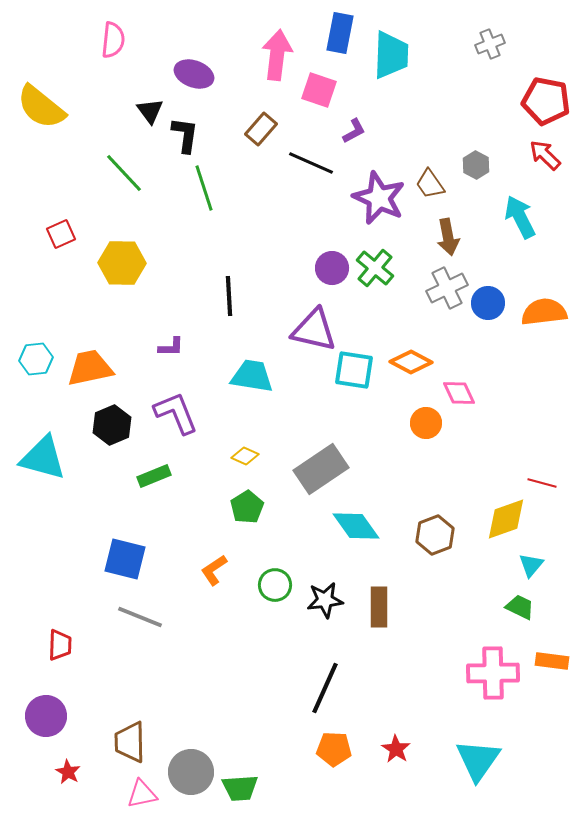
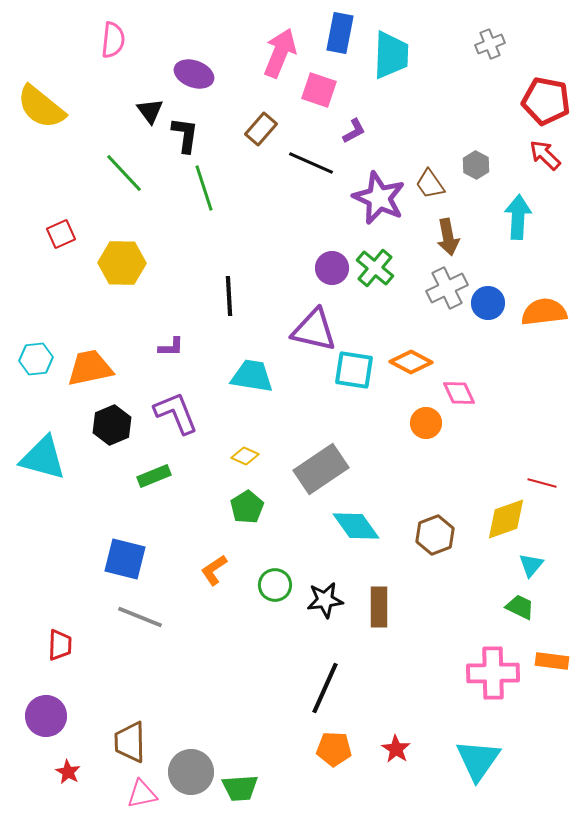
pink arrow at (277, 55): moved 3 px right, 2 px up; rotated 15 degrees clockwise
cyan arrow at (520, 217): moved 2 px left; rotated 30 degrees clockwise
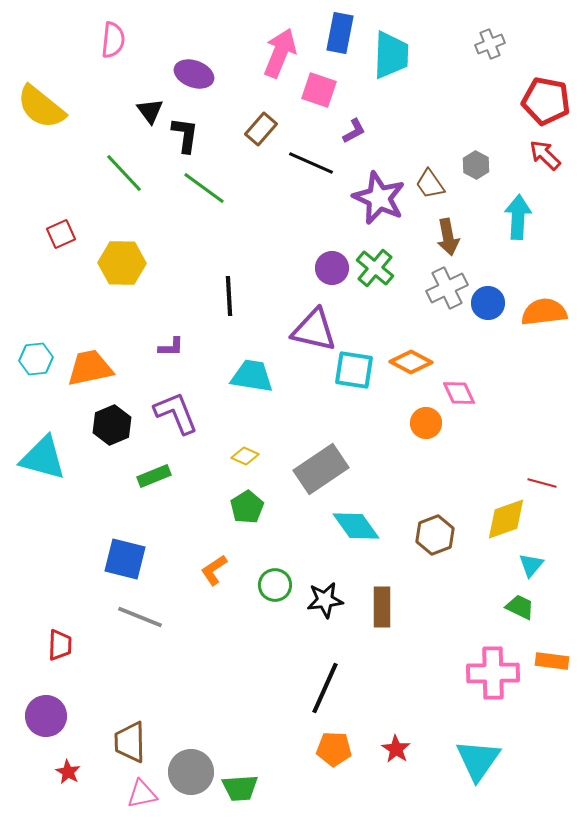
green line at (204, 188): rotated 36 degrees counterclockwise
brown rectangle at (379, 607): moved 3 px right
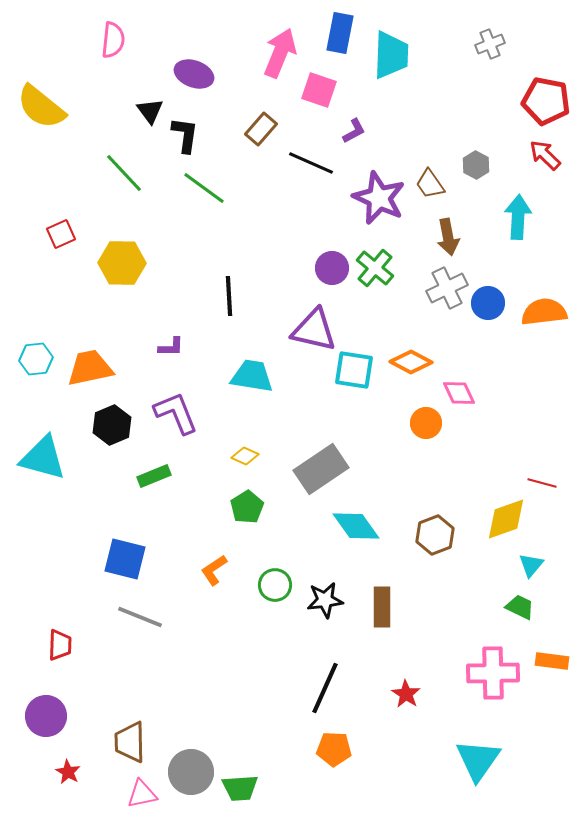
red star at (396, 749): moved 10 px right, 55 px up
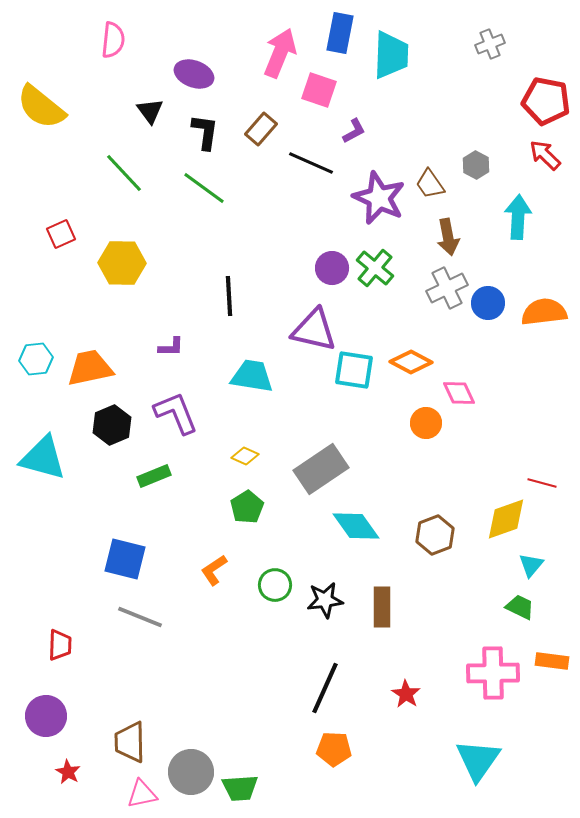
black L-shape at (185, 135): moved 20 px right, 3 px up
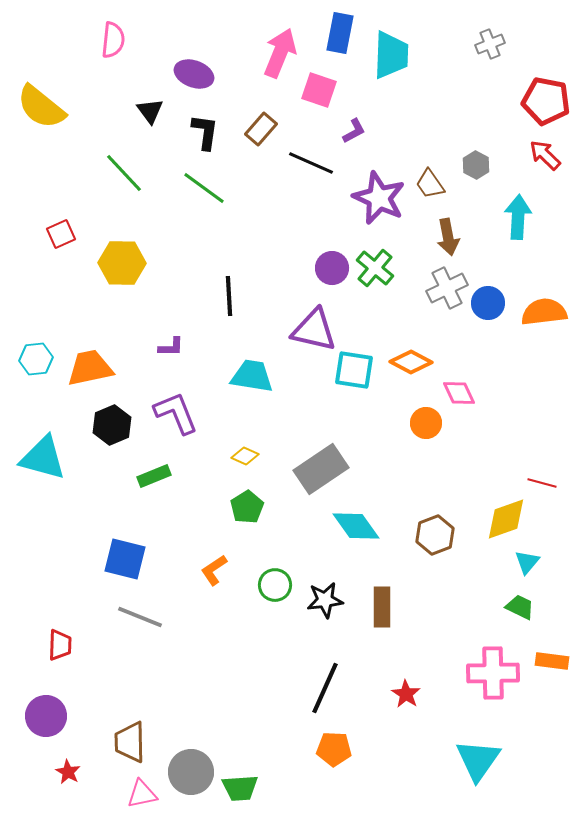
cyan triangle at (531, 565): moved 4 px left, 3 px up
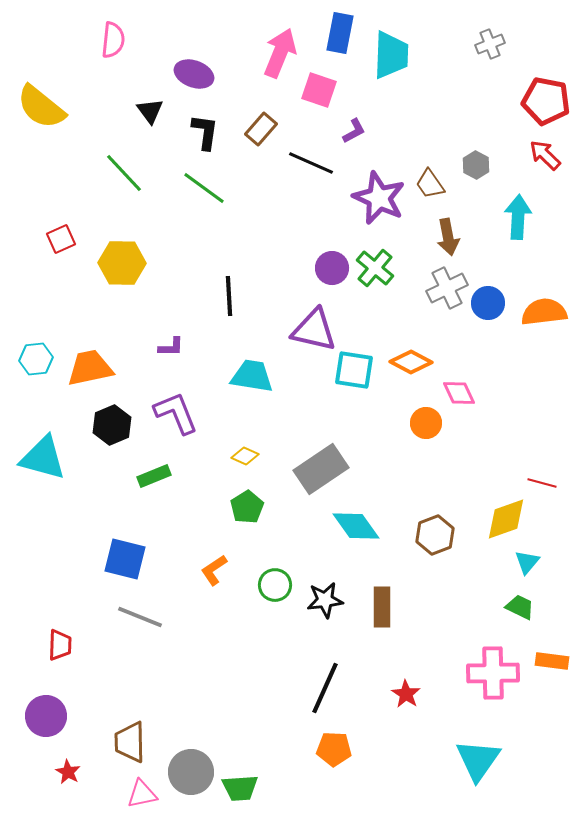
red square at (61, 234): moved 5 px down
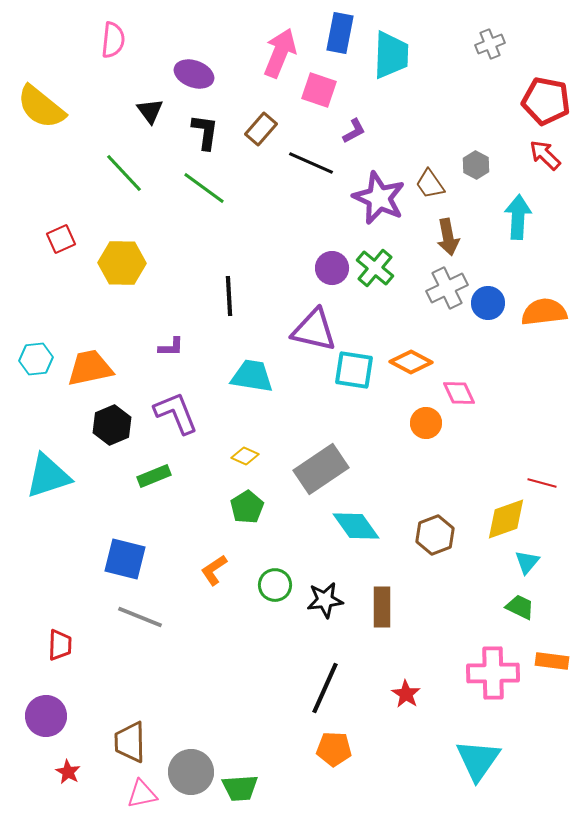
cyan triangle at (43, 458): moved 5 px right, 18 px down; rotated 33 degrees counterclockwise
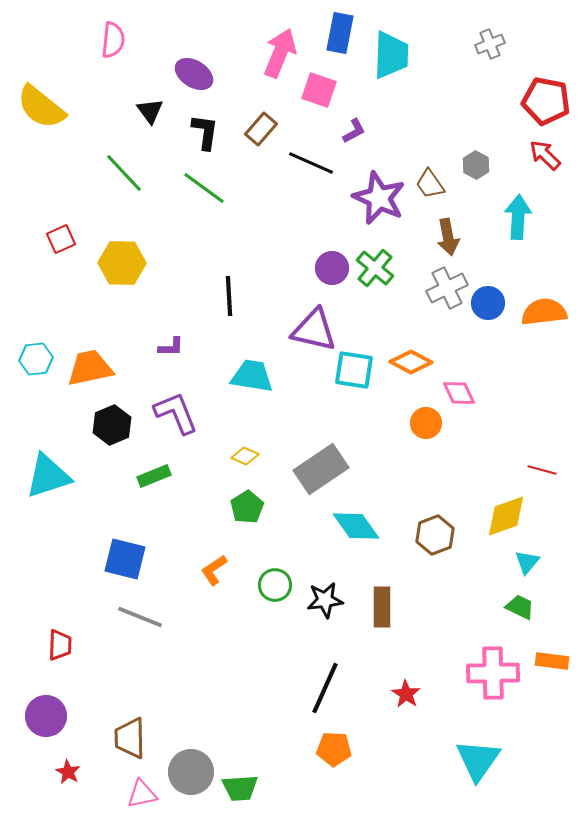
purple ellipse at (194, 74): rotated 12 degrees clockwise
red line at (542, 483): moved 13 px up
yellow diamond at (506, 519): moved 3 px up
brown trapezoid at (130, 742): moved 4 px up
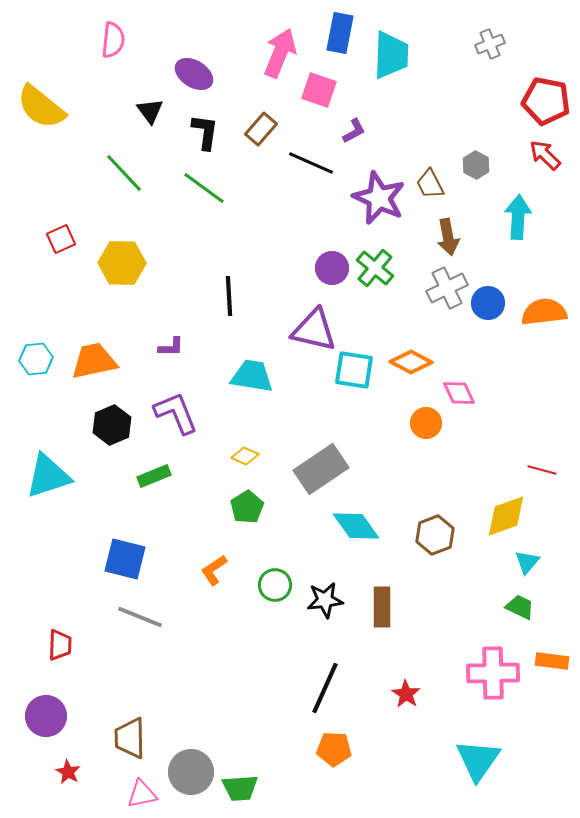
brown trapezoid at (430, 184): rotated 8 degrees clockwise
orange trapezoid at (90, 368): moved 4 px right, 7 px up
